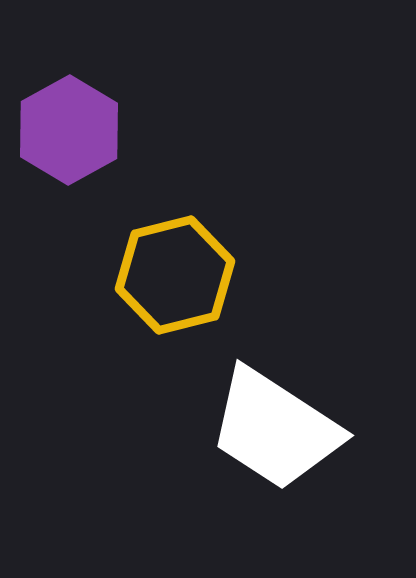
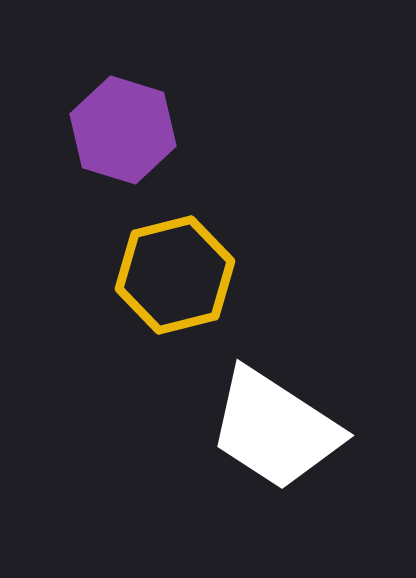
purple hexagon: moved 54 px right; rotated 14 degrees counterclockwise
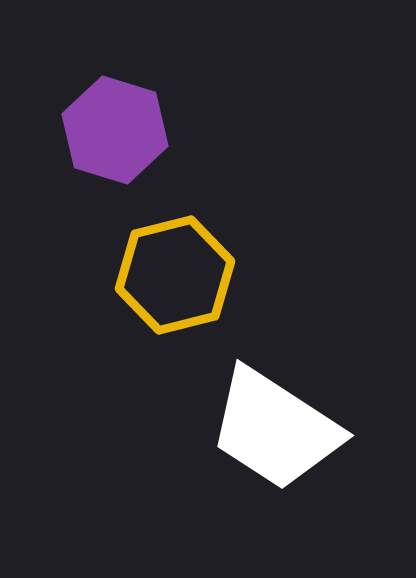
purple hexagon: moved 8 px left
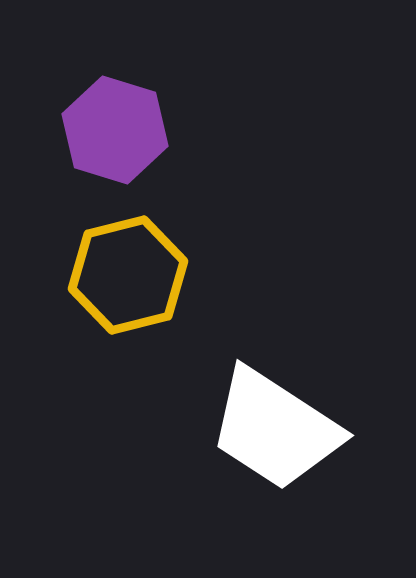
yellow hexagon: moved 47 px left
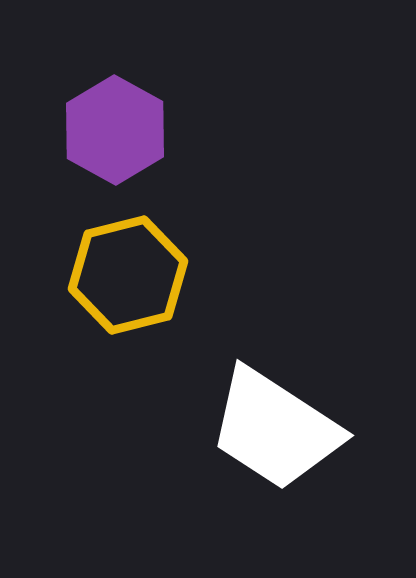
purple hexagon: rotated 12 degrees clockwise
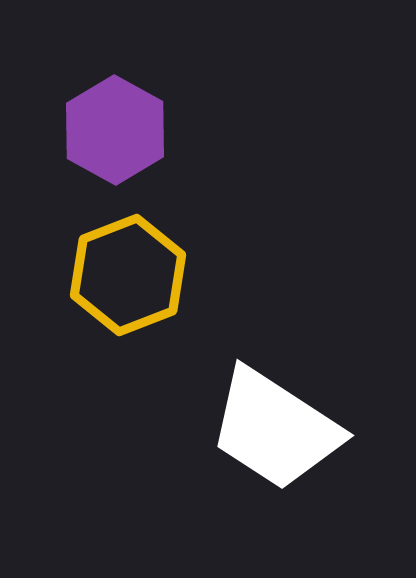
yellow hexagon: rotated 7 degrees counterclockwise
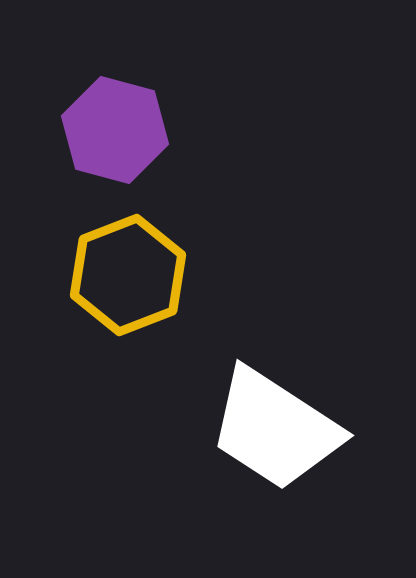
purple hexagon: rotated 14 degrees counterclockwise
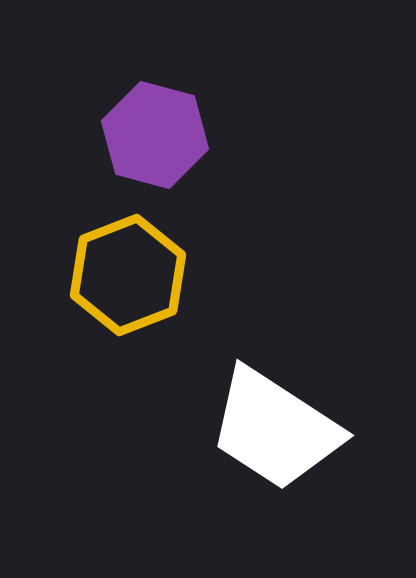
purple hexagon: moved 40 px right, 5 px down
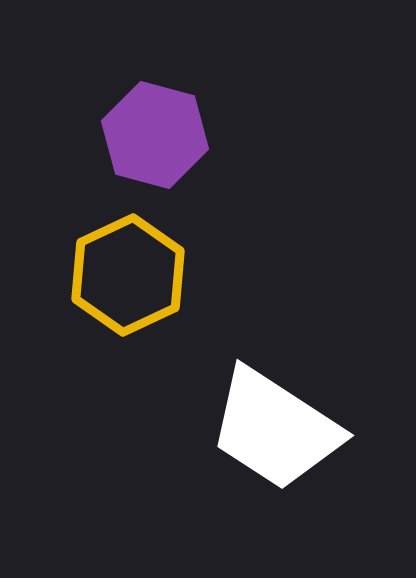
yellow hexagon: rotated 4 degrees counterclockwise
